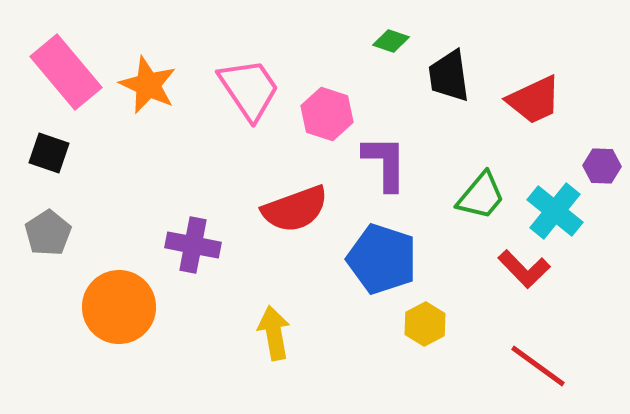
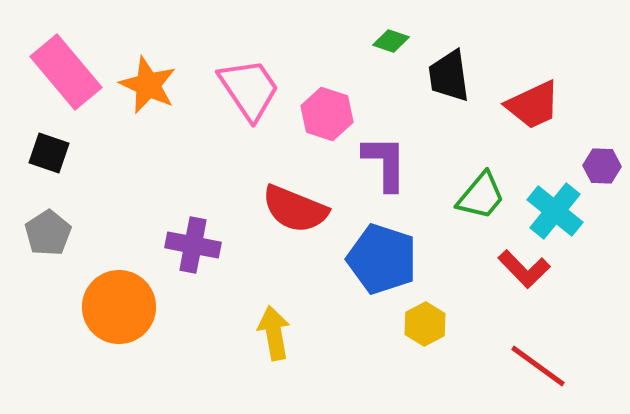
red trapezoid: moved 1 px left, 5 px down
red semicircle: rotated 42 degrees clockwise
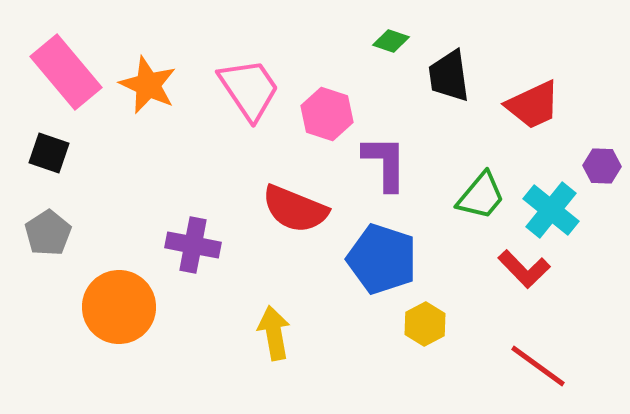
cyan cross: moved 4 px left, 1 px up
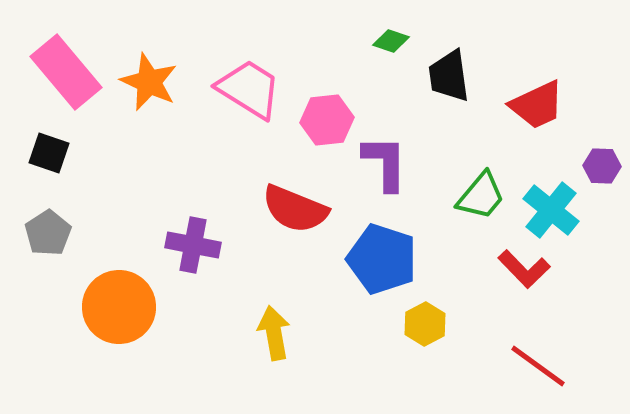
orange star: moved 1 px right, 3 px up
pink trapezoid: rotated 24 degrees counterclockwise
red trapezoid: moved 4 px right
pink hexagon: moved 6 px down; rotated 24 degrees counterclockwise
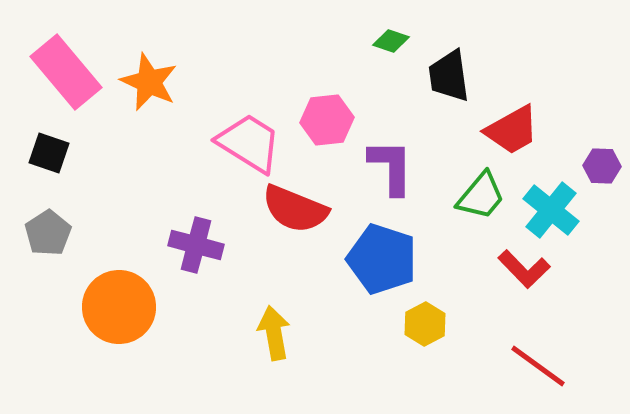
pink trapezoid: moved 54 px down
red trapezoid: moved 25 px left, 25 px down; rotated 4 degrees counterclockwise
purple L-shape: moved 6 px right, 4 px down
purple cross: moved 3 px right; rotated 4 degrees clockwise
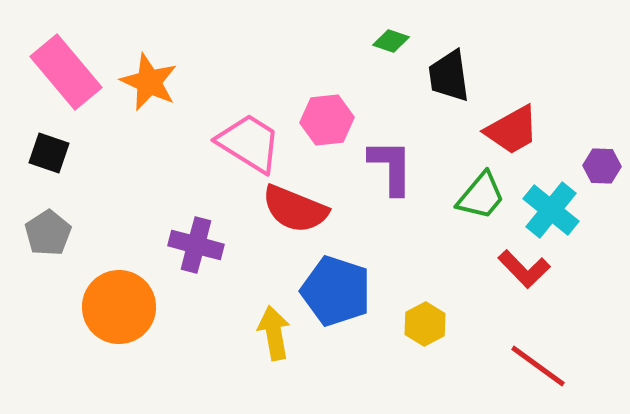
blue pentagon: moved 46 px left, 32 px down
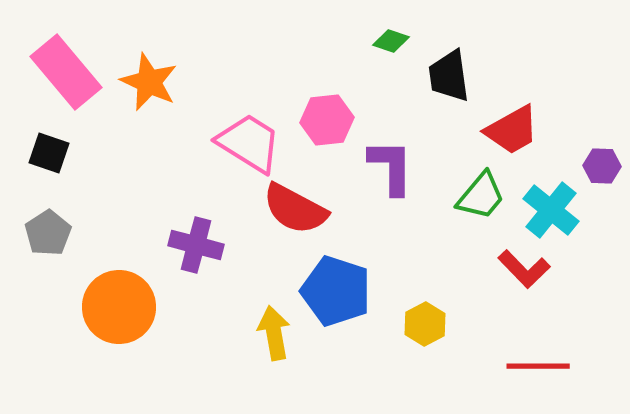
red semicircle: rotated 6 degrees clockwise
red line: rotated 36 degrees counterclockwise
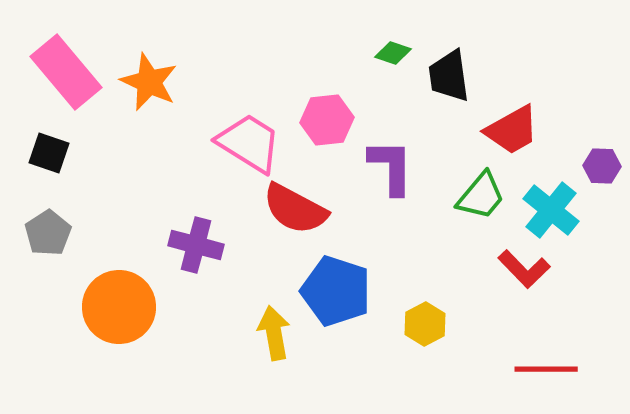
green diamond: moved 2 px right, 12 px down
red line: moved 8 px right, 3 px down
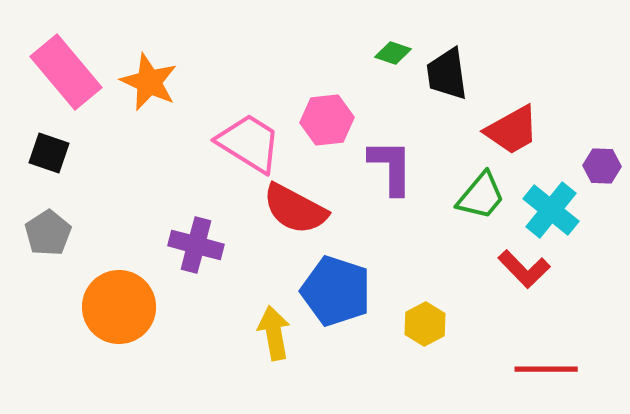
black trapezoid: moved 2 px left, 2 px up
